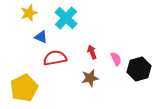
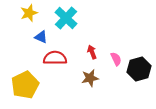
red semicircle: rotated 10 degrees clockwise
yellow pentagon: moved 1 px right, 3 px up
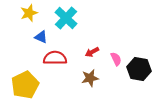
red arrow: rotated 96 degrees counterclockwise
black hexagon: rotated 25 degrees clockwise
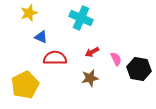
cyan cross: moved 15 px right; rotated 20 degrees counterclockwise
